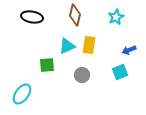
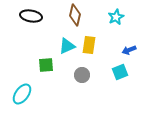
black ellipse: moved 1 px left, 1 px up
green square: moved 1 px left
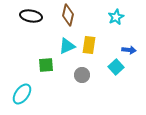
brown diamond: moved 7 px left
blue arrow: rotated 152 degrees counterclockwise
cyan square: moved 4 px left, 5 px up; rotated 21 degrees counterclockwise
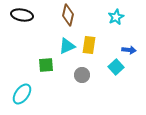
black ellipse: moved 9 px left, 1 px up
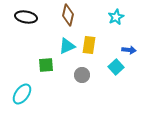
black ellipse: moved 4 px right, 2 px down
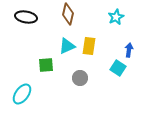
brown diamond: moved 1 px up
yellow rectangle: moved 1 px down
blue arrow: rotated 88 degrees counterclockwise
cyan square: moved 2 px right, 1 px down; rotated 14 degrees counterclockwise
gray circle: moved 2 px left, 3 px down
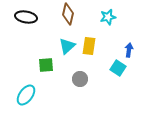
cyan star: moved 8 px left; rotated 14 degrees clockwise
cyan triangle: rotated 18 degrees counterclockwise
gray circle: moved 1 px down
cyan ellipse: moved 4 px right, 1 px down
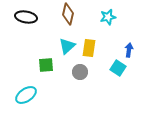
yellow rectangle: moved 2 px down
gray circle: moved 7 px up
cyan ellipse: rotated 20 degrees clockwise
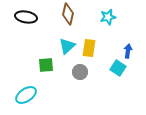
blue arrow: moved 1 px left, 1 px down
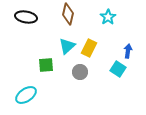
cyan star: rotated 21 degrees counterclockwise
yellow rectangle: rotated 18 degrees clockwise
cyan square: moved 1 px down
